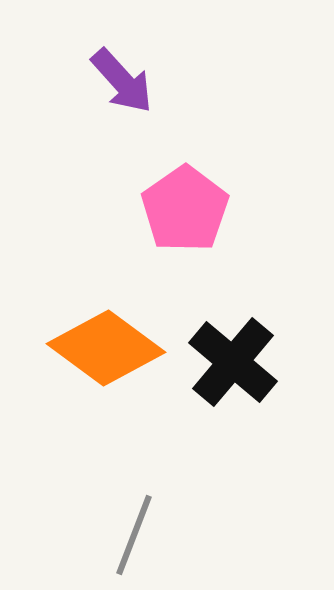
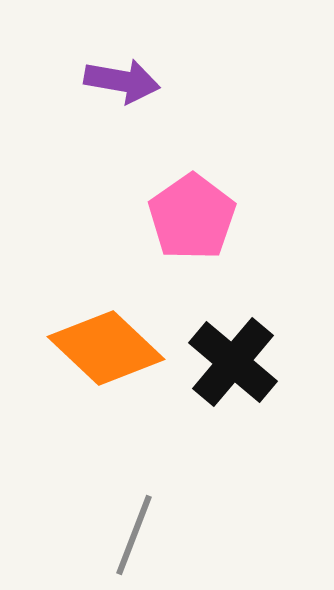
purple arrow: rotated 38 degrees counterclockwise
pink pentagon: moved 7 px right, 8 px down
orange diamond: rotated 7 degrees clockwise
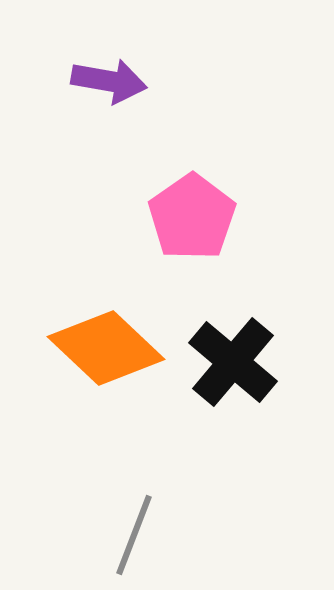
purple arrow: moved 13 px left
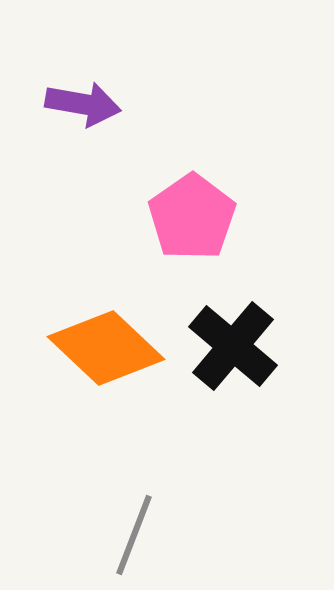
purple arrow: moved 26 px left, 23 px down
black cross: moved 16 px up
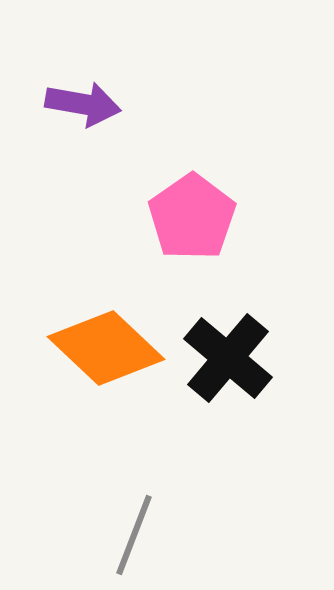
black cross: moved 5 px left, 12 px down
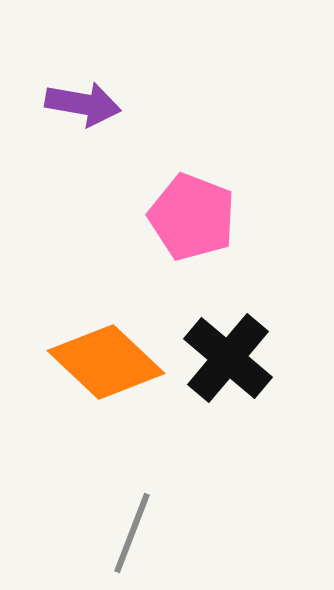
pink pentagon: rotated 16 degrees counterclockwise
orange diamond: moved 14 px down
gray line: moved 2 px left, 2 px up
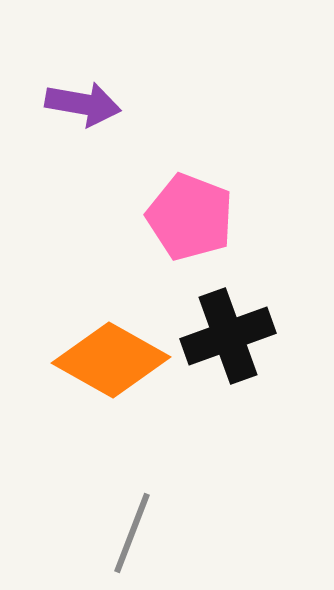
pink pentagon: moved 2 px left
black cross: moved 22 px up; rotated 30 degrees clockwise
orange diamond: moved 5 px right, 2 px up; rotated 14 degrees counterclockwise
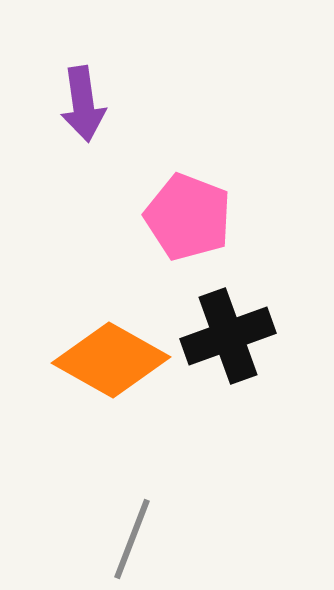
purple arrow: rotated 72 degrees clockwise
pink pentagon: moved 2 px left
gray line: moved 6 px down
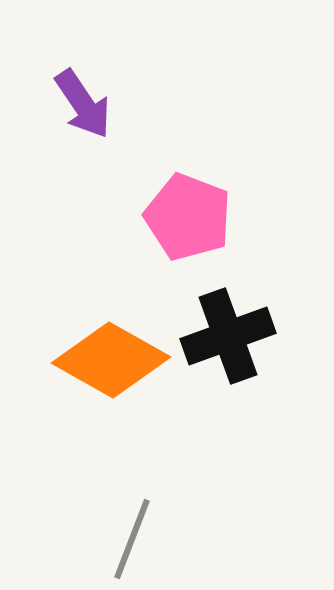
purple arrow: rotated 26 degrees counterclockwise
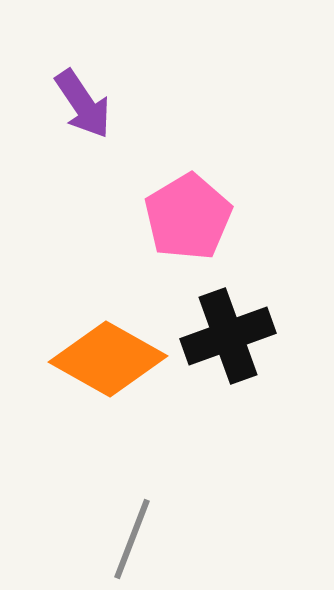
pink pentagon: rotated 20 degrees clockwise
orange diamond: moved 3 px left, 1 px up
